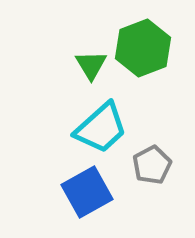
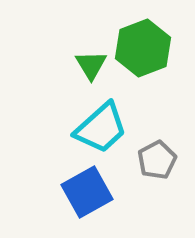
gray pentagon: moved 5 px right, 5 px up
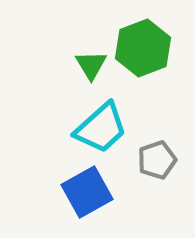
gray pentagon: rotated 9 degrees clockwise
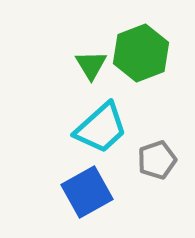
green hexagon: moved 2 px left, 5 px down
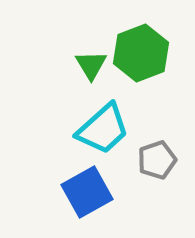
cyan trapezoid: moved 2 px right, 1 px down
